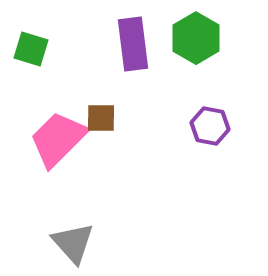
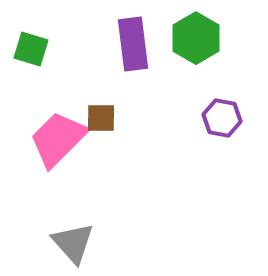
purple hexagon: moved 12 px right, 8 px up
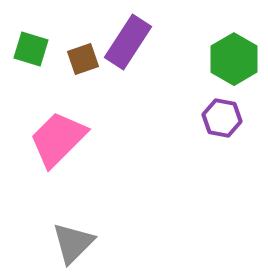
green hexagon: moved 38 px right, 21 px down
purple rectangle: moved 5 px left, 2 px up; rotated 40 degrees clockwise
brown square: moved 18 px left, 59 px up; rotated 20 degrees counterclockwise
gray triangle: rotated 27 degrees clockwise
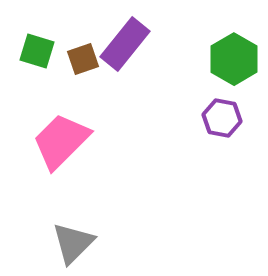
purple rectangle: moved 3 px left, 2 px down; rotated 6 degrees clockwise
green square: moved 6 px right, 2 px down
pink trapezoid: moved 3 px right, 2 px down
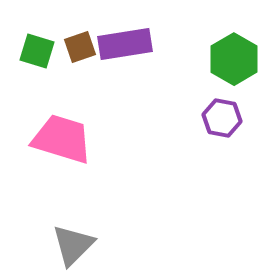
purple rectangle: rotated 42 degrees clockwise
brown square: moved 3 px left, 12 px up
pink trapezoid: moved 1 px right, 2 px up; rotated 62 degrees clockwise
gray triangle: moved 2 px down
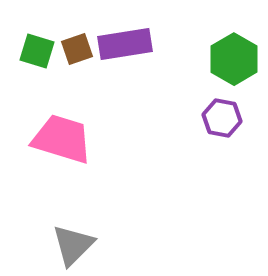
brown square: moved 3 px left, 2 px down
